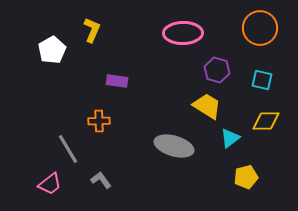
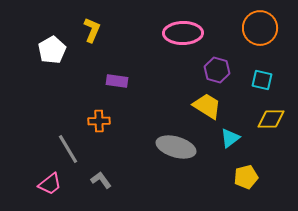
yellow diamond: moved 5 px right, 2 px up
gray ellipse: moved 2 px right, 1 px down
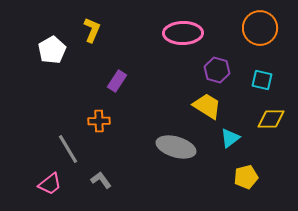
purple rectangle: rotated 65 degrees counterclockwise
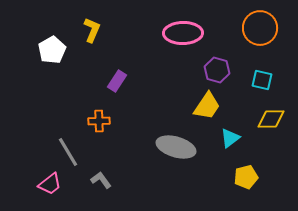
yellow trapezoid: rotated 92 degrees clockwise
gray line: moved 3 px down
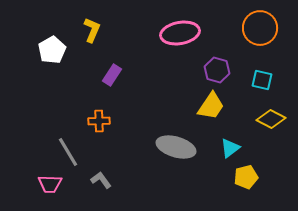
pink ellipse: moved 3 px left; rotated 9 degrees counterclockwise
purple rectangle: moved 5 px left, 6 px up
yellow trapezoid: moved 4 px right
yellow diamond: rotated 28 degrees clockwise
cyan triangle: moved 10 px down
pink trapezoid: rotated 40 degrees clockwise
